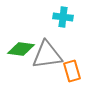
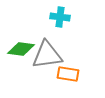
cyan cross: moved 3 px left
orange rectangle: moved 4 px left, 3 px down; rotated 65 degrees counterclockwise
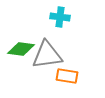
orange rectangle: moved 1 px left, 2 px down
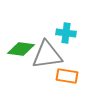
cyan cross: moved 6 px right, 16 px down
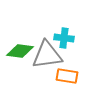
cyan cross: moved 2 px left, 5 px down
green diamond: moved 1 px left, 2 px down
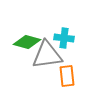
green diamond: moved 7 px right, 9 px up; rotated 8 degrees clockwise
orange rectangle: rotated 75 degrees clockwise
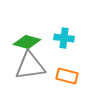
gray triangle: moved 17 px left, 11 px down
orange rectangle: rotated 70 degrees counterclockwise
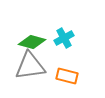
cyan cross: rotated 36 degrees counterclockwise
green diamond: moved 5 px right
